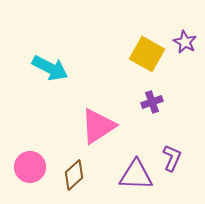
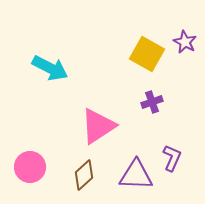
brown diamond: moved 10 px right
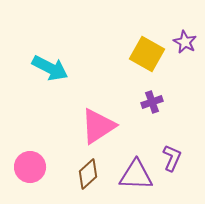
brown diamond: moved 4 px right, 1 px up
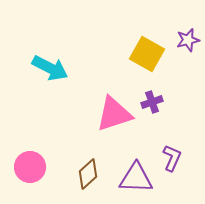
purple star: moved 3 px right, 2 px up; rotated 30 degrees clockwise
pink triangle: moved 16 px right, 12 px up; rotated 15 degrees clockwise
purple triangle: moved 3 px down
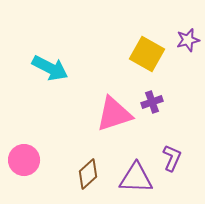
pink circle: moved 6 px left, 7 px up
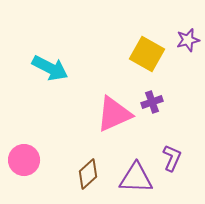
pink triangle: rotated 6 degrees counterclockwise
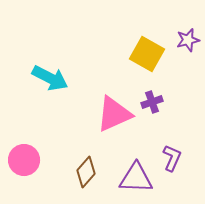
cyan arrow: moved 10 px down
brown diamond: moved 2 px left, 2 px up; rotated 8 degrees counterclockwise
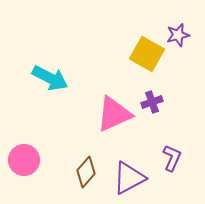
purple star: moved 10 px left, 5 px up
purple triangle: moved 7 px left; rotated 30 degrees counterclockwise
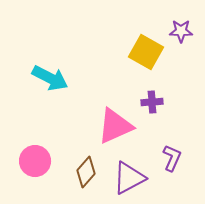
purple star: moved 3 px right, 4 px up; rotated 15 degrees clockwise
yellow square: moved 1 px left, 2 px up
purple cross: rotated 15 degrees clockwise
pink triangle: moved 1 px right, 12 px down
pink circle: moved 11 px right, 1 px down
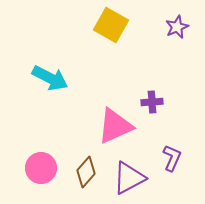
purple star: moved 4 px left, 4 px up; rotated 25 degrees counterclockwise
yellow square: moved 35 px left, 27 px up
pink circle: moved 6 px right, 7 px down
